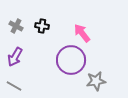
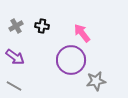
gray cross: rotated 32 degrees clockwise
purple arrow: rotated 84 degrees counterclockwise
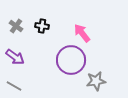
gray cross: rotated 24 degrees counterclockwise
